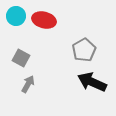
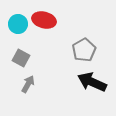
cyan circle: moved 2 px right, 8 px down
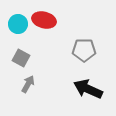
gray pentagon: rotated 30 degrees clockwise
black arrow: moved 4 px left, 7 px down
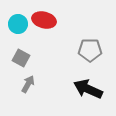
gray pentagon: moved 6 px right
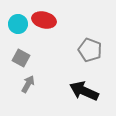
gray pentagon: rotated 20 degrees clockwise
black arrow: moved 4 px left, 2 px down
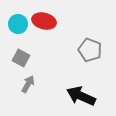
red ellipse: moved 1 px down
black arrow: moved 3 px left, 5 px down
